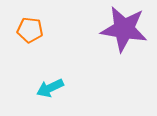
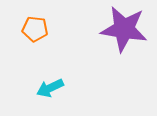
orange pentagon: moved 5 px right, 1 px up
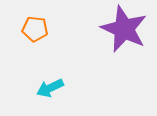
purple star: rotated 15 degrees clockwise
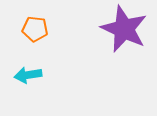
cyan arrow: moved 22 px left, 13 px up; rotated 16 degrees clockwise
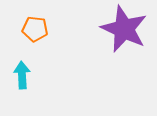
cyan arrow: moved 6 px left; rotated 96 degrees clockwise
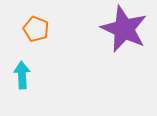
orange pentagon: moved 1 px right; rotated 15 degrees clockwise
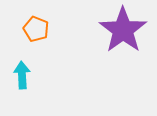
purple star: moved 1 px left, 1 px down; rotated 12 degrees clockwise
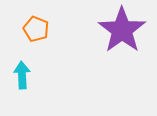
purple star: moved 1 px left
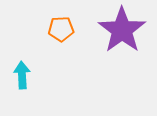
orange pentagon: moved 25 px right; rotated 25 degrees counterclockwise
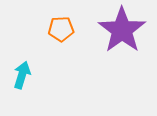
cyan arrow: rotated 20 degrees clockwise
